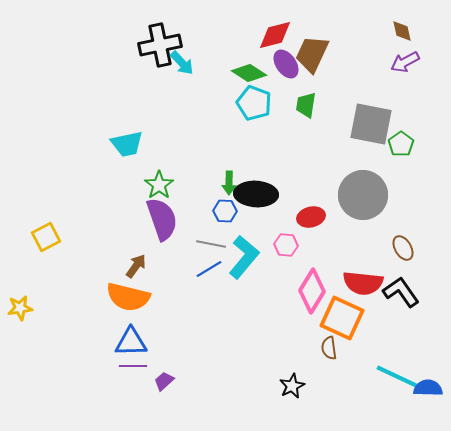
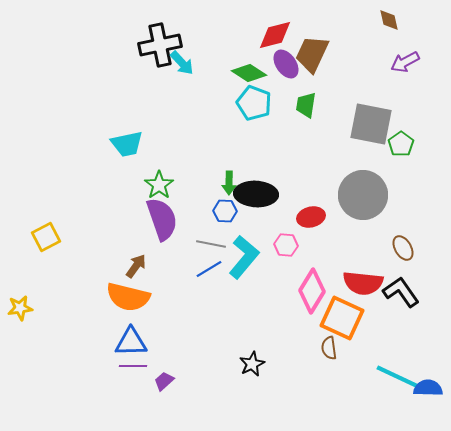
brown diamond: moved 13 px left, 11 px up
black star: moved 40 px left, 22 px up
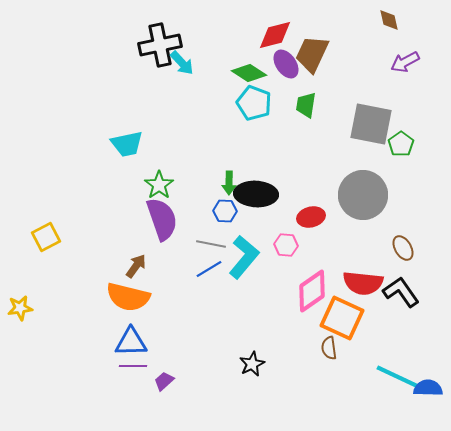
pink diamond: rotated 24 degrees clockwise
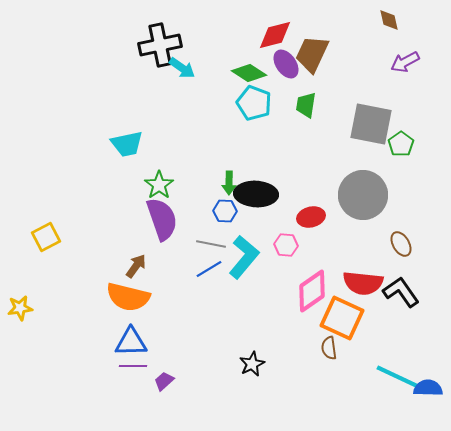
cyan arrow: moved 5 px down; rotated 12 degrees counterclockwise
brown ellipse: moved 2 px left, 4 px up
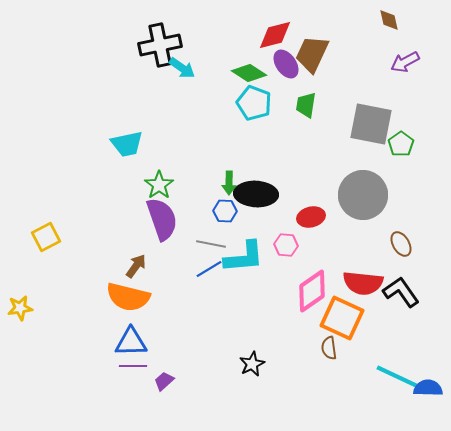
cyan L-shape: rotated 45 degrees clockwise
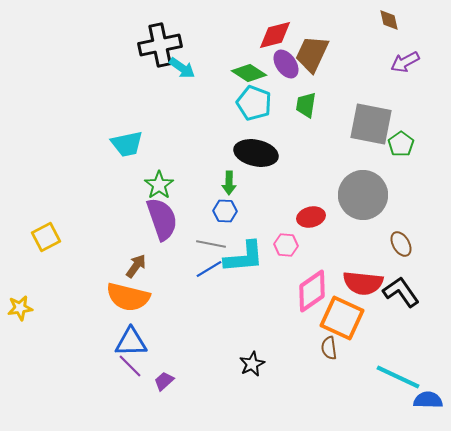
black ellipse: moved 41 px up; rotated 9 degrees clockwise
purple line: moved 3 px left; rotated 44 degrees clockwise
blue semicircle: moved 12 px down
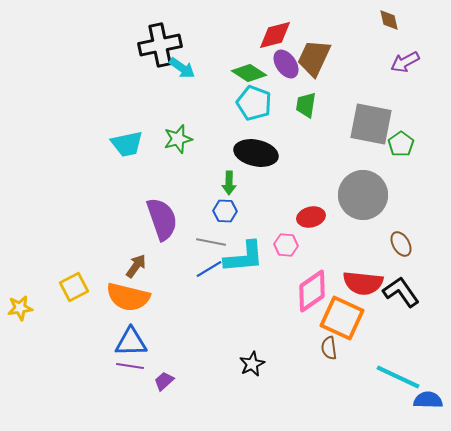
brown trapezoid: moved 2 px right, 4 px down
green star: moved 19 px right, 46 px up; rotated 20 degrees clockwise
yellow square: moved 28 px right, 50 px down
gray line: moved 2 px up
purple line: rotated 36 degrees counterclockwise
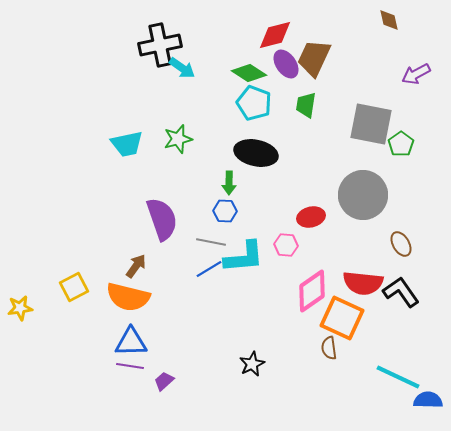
purple arrow: moved 11 px right, 12 px down
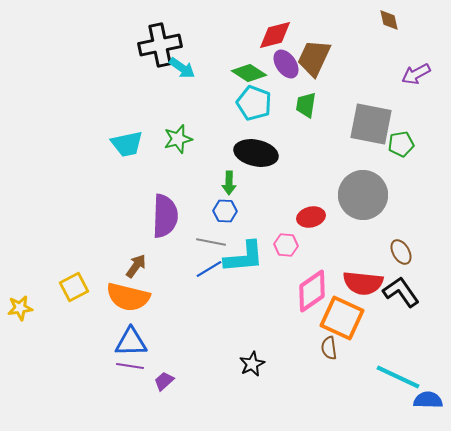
green pentagon: rotated 25 degrees clockwise
purple semicircle: moved 3 px right, 3 px up; rotated 21 degrees clockwise
brown ellipse: moved 8 px down
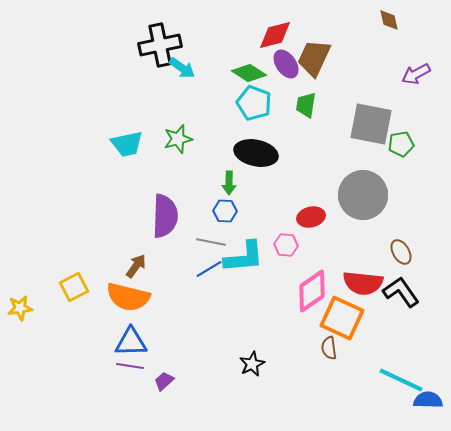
cyan line: moved 3 px right, 3 px down
